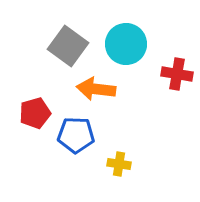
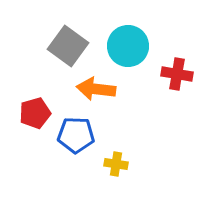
cyan circle: moved 2 px right, 2 px down
yellow cross: moved 3 px left
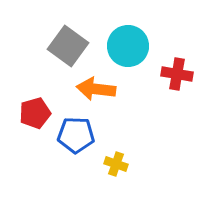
yellow cross: rotated 10 degrees clockwise
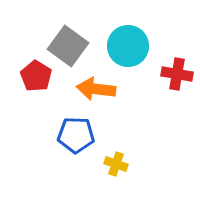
red pentagon: moved 1 px right, 37 px up; rotated 24 degrees counterclockwise
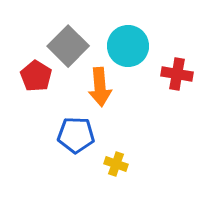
gray square: rotated 9 degrees clockwise
orange arrow: moved 4 px right, 2 px up; rotated 102 degrees counterclockwise
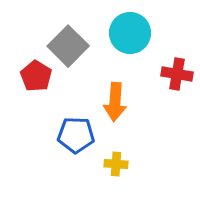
cyan circle: moved 2 px right, 13 px up
orange arrow: moved 15 px right, 15 px down; rotated 9 degrees clockwise
yellow cross: rotated 15 degrees counterclockwise
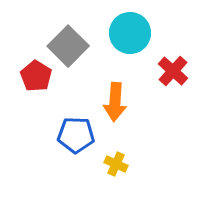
red cross: moved 4 px left, 3 px up; rotated 32 degrees clockwise
yellow cross: rotated 20 degrees clockwise
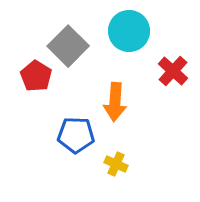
cyan circle: moved 1 px left, 2 px up
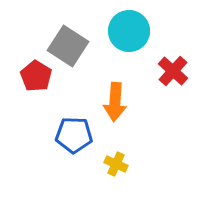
gray square: rotated 12 degrees counterclockwise
blue pentagon: moved 2 px left
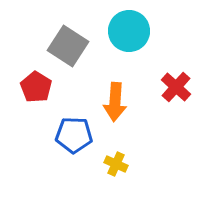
red cross: moved 3 px right, 16 px down
red pentagon: moved 11 px down
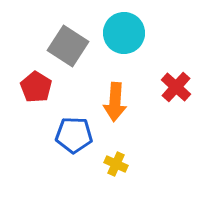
cyan circle: moved 5 px left, 2 px down
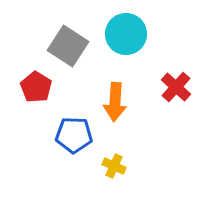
cyan circle: moved 2 px right, 1 px down
yellow cross: moved 2 px left, 2 px down
